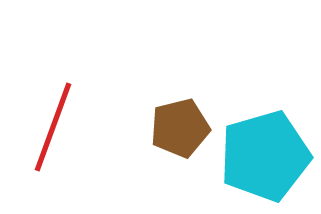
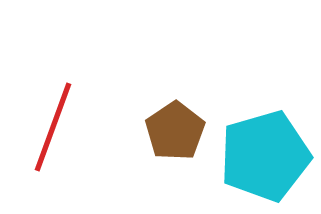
brown pentagon: moved 5 px left, 3 px down; rotated 20 degrees counterclockwise
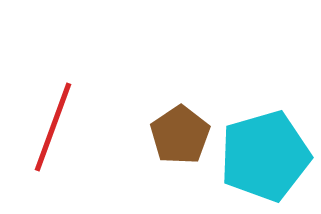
brown pentagon: moved 5 px right, 4 px down
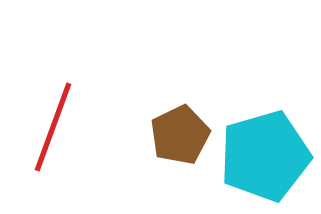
brown pentagon: rotated 8 degrees clockwise
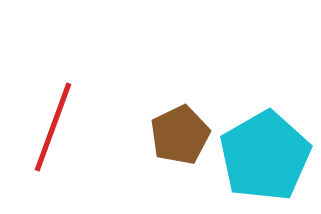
cyan pentagon: rotated 14 degrees counterclockwise
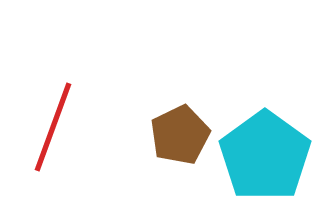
cyan pentagon: rotated 6 degrees counterclockwise
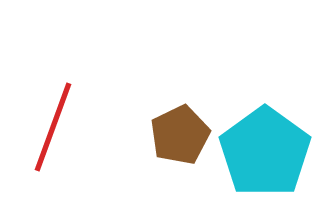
cyan pentagon: moved 4 px up
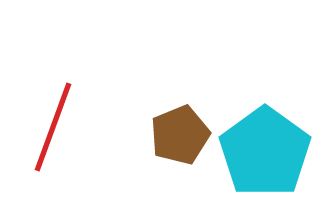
brown pentagon: rotated 4 degrees clockwise
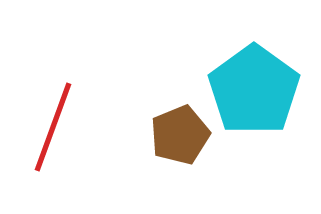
cyan pentagon: moved 11 px left, 62 px up
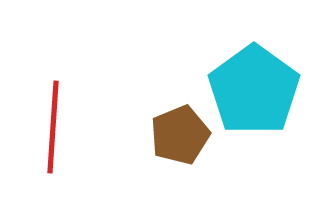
red line: rotated 16 degrees counterclockwise
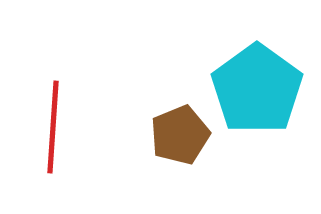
cyan pentagon: moved 3 px right, 1 px up
